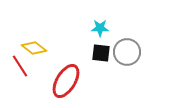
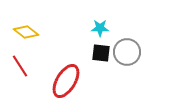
yellow diamond: moved 8 px left, 16 px up
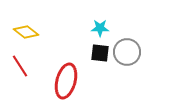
black square: moved 1 px left
red ellipse: rotated 16 degrees counterclockwise
